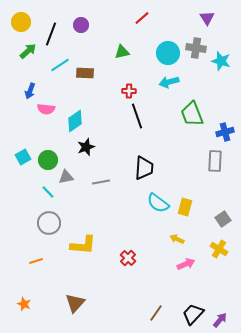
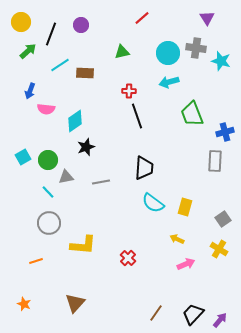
cyan semicircle at (158, 203): moved 5 px left
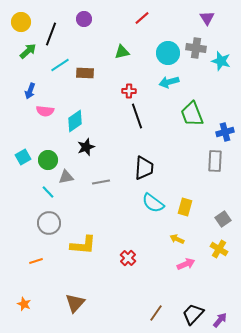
purple circle at (81, 25): moved 3 px right, 6 px up
pink semicircle at (46, 109): moved 1 px left, 2 px down
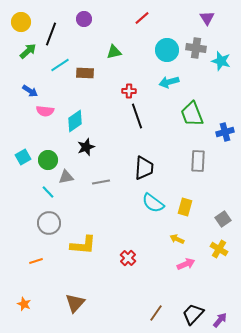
green triangle at (122, 52): moved 8 px left
cyan circle at (168, 53): moved 1 px left, 3 px up
blue arrow at (30, 91): rotated 77 degrees counterclockwise
gray rectangle at (215, 161): moved 17 px left
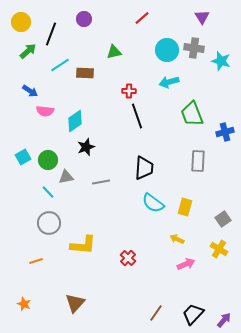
purple triangle at (207, 18): moved 5 px left, 1 px up
gray cross at (196, 48): moved 2 px left
purple arrow at (220, 320): moved 4 px right
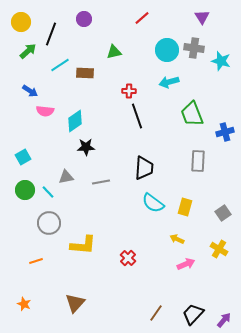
black star at (86, 147): rotated 18 degrees clockwise
green circle at (48, 160): moved 23 px left, 30 px down
gray square at (223, 219): moved 6 px up
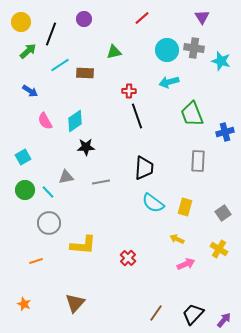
pink semicircle at (45, 111): moved 10 px down; rotated 54 degrees clockwise
